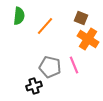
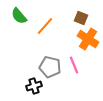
green semicircle: rotated 132 degrees clockwise
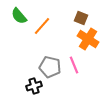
orange line: moved 3 px left
